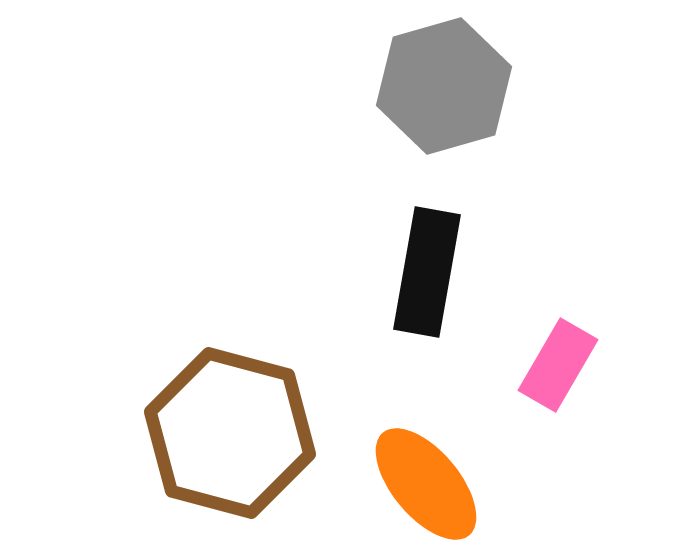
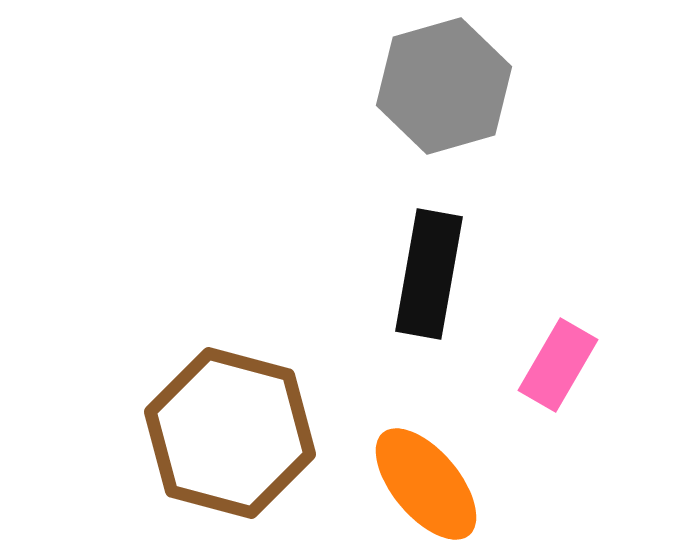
black rectangle: moved 2 px right, 2 px down
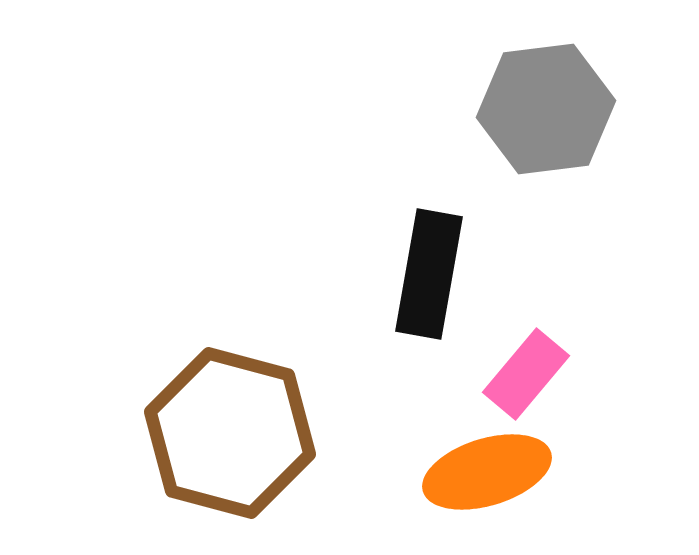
gray hexagon: moved 102 px right, 23 px down; rotated 9 degrees clockwise
pink rectangle: moved 32 px left, 9 px down; rotated 10 degrees clockwise
orange ellipse: moved 61 px right, 12 px up; rotated 67 degrees counterclockwise
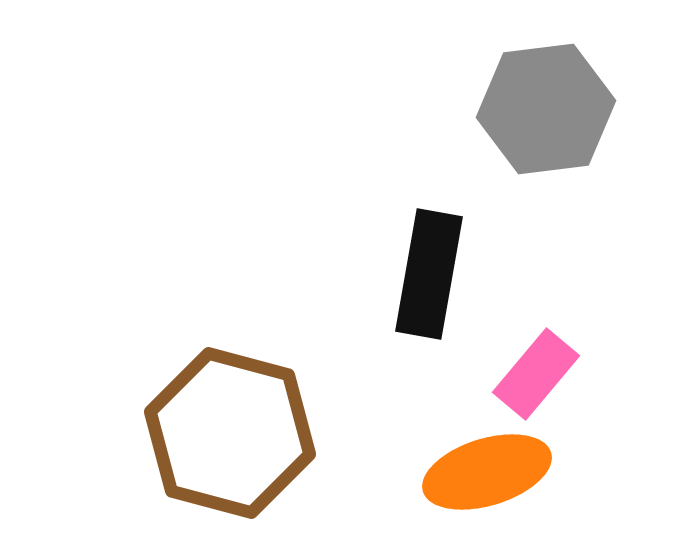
pink rectangle: moved 10 px right
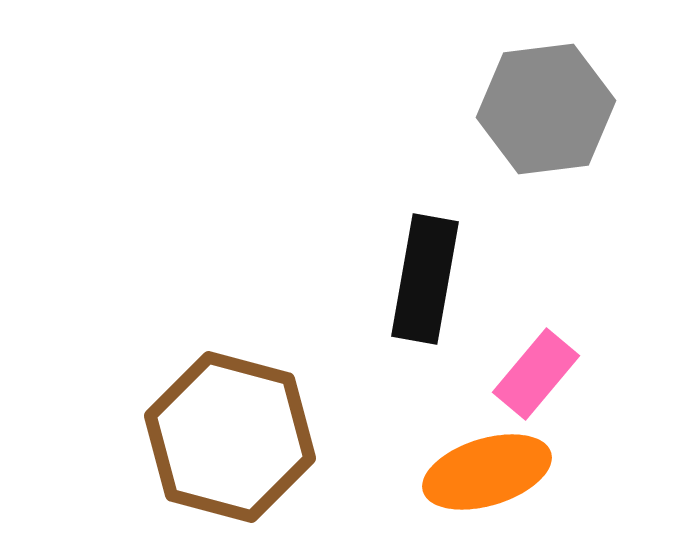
black rectangle: moved 4 px left, 5 px down
brown hexagon: moved 4 px down
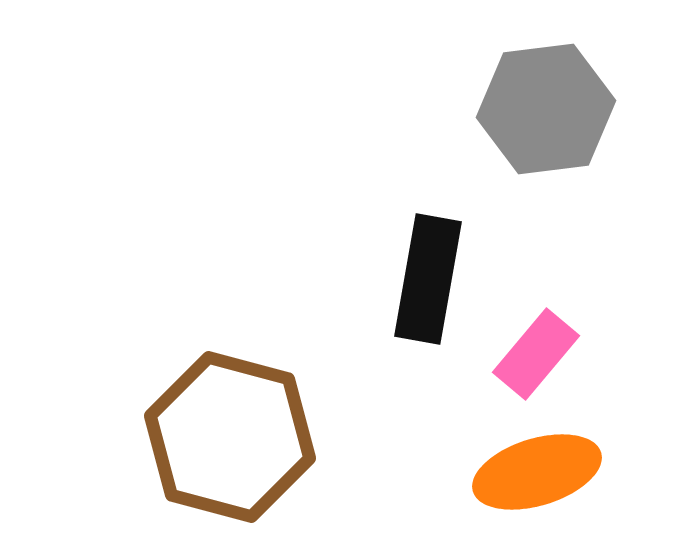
black rectangle: moved 3 px right
pink rectangle: moved 20 px up
orange ellipse: moved 50 px right
